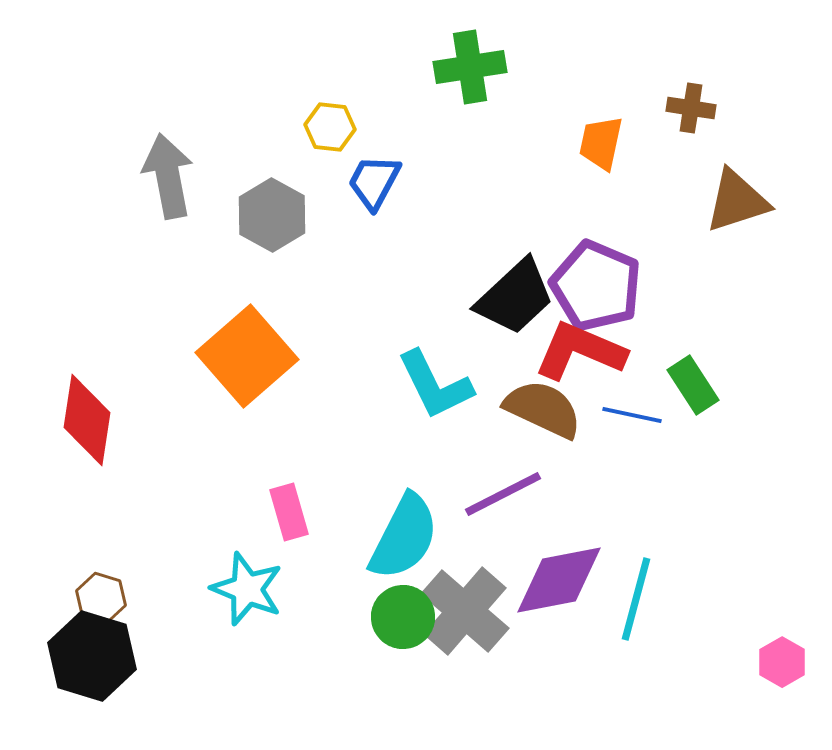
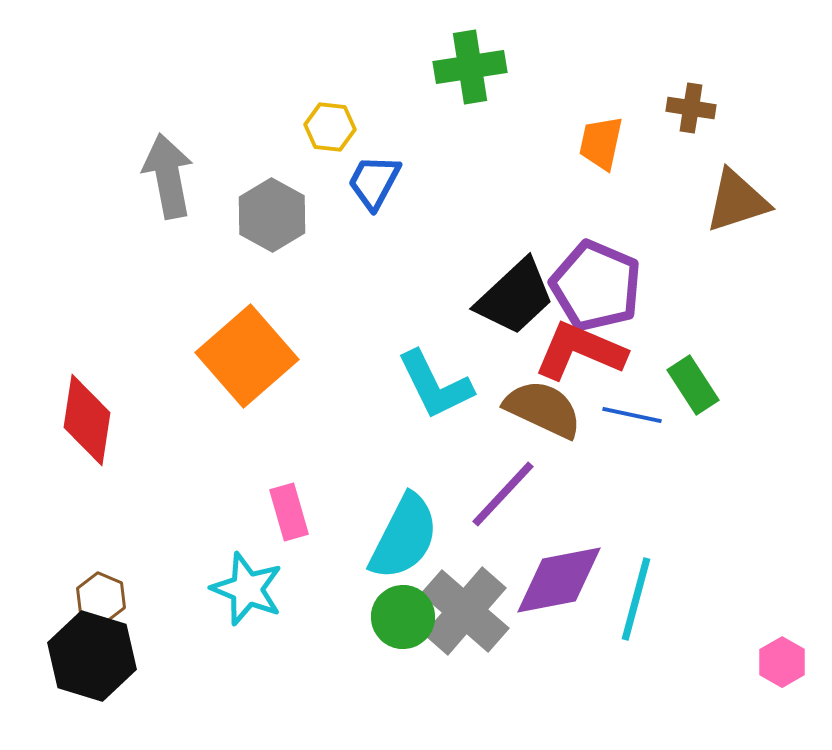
purple line: rotated 20 degrees counterclockwise
brown hexagon: rotated 6 degrees clockwise
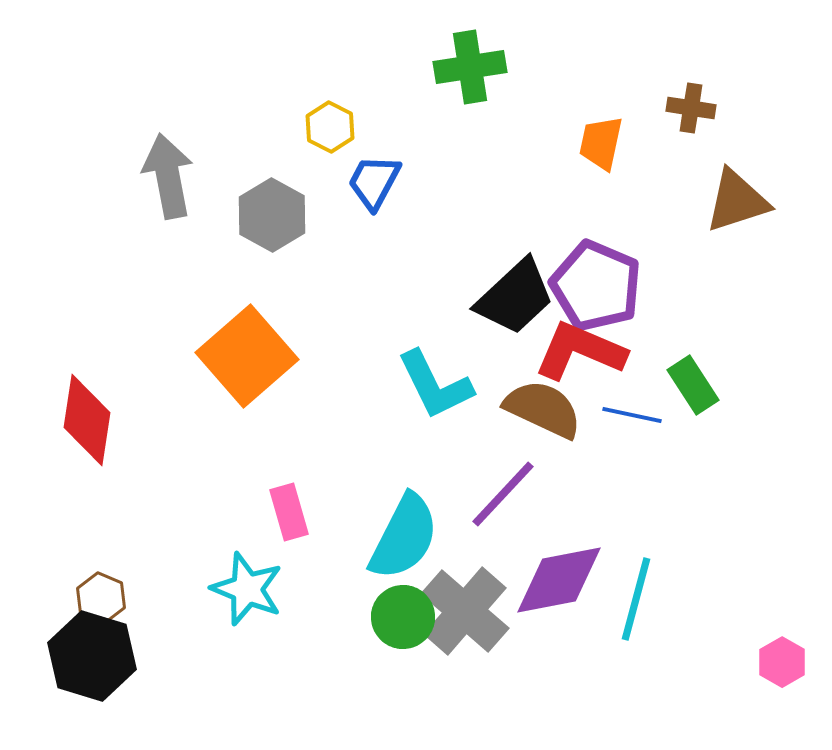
yellow hexagon: rotated 21 degrees clockwise
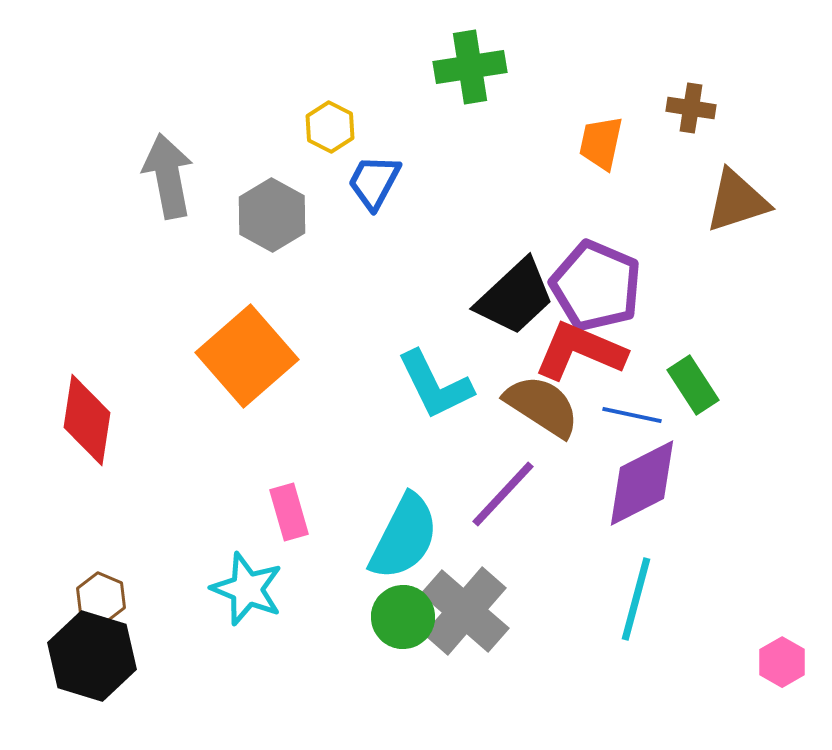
brown semicircle: moved 1 px left, 3 px up; rotated 8 degrees clockwise
purple diamond: moved 83 px right, 97 px up; rotated 16 degrees counterclockwise
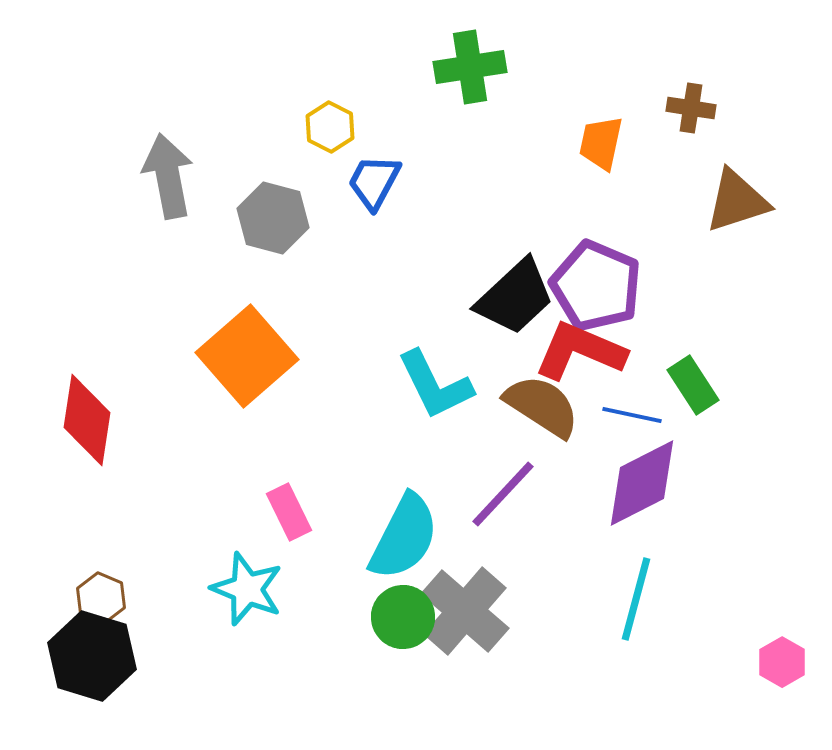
gray hexagon: moved 1 px right, 3 px down; rotated 14 degrees counterclockwise
pink rectangle: rotated 10 degrees counterclockwise
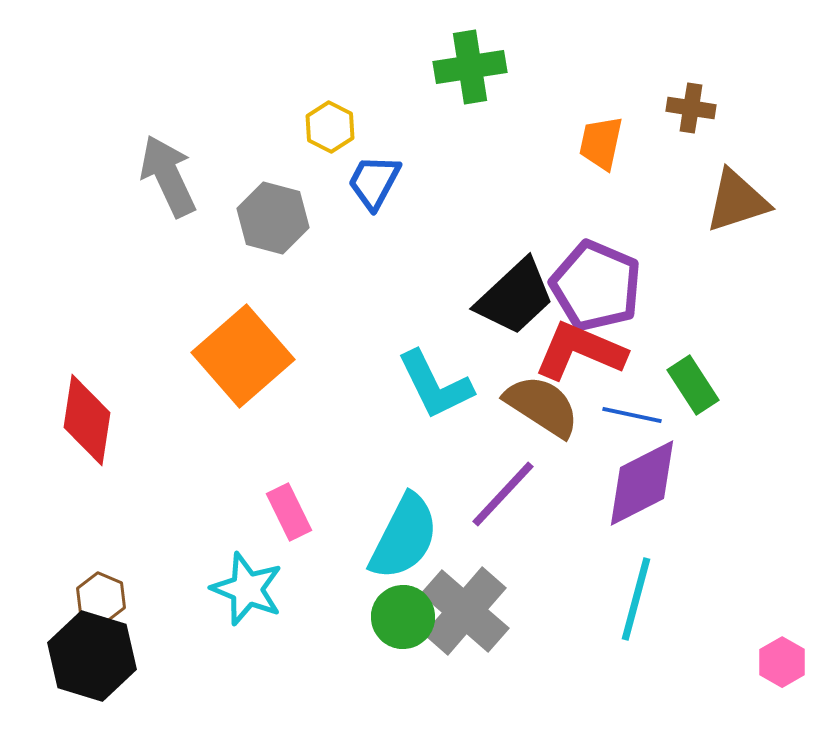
gray arrow: rotated 14 degrees counterclockwise
orange square: moved 4 px left
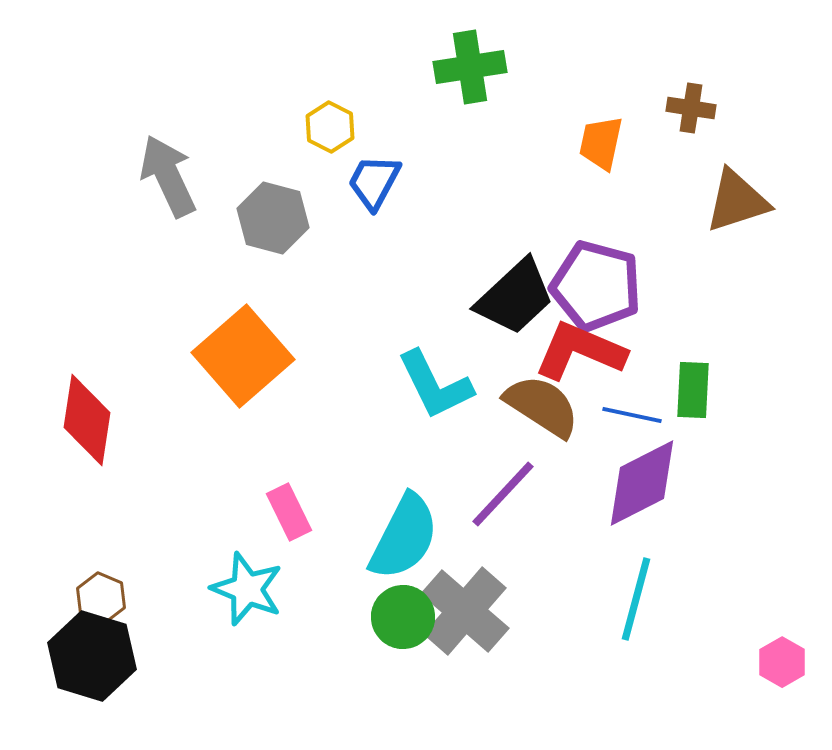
purple pentagon: rotated 8 degrees counterclockwise
green rectangle: moved 5 px down; rotated 36 degrees clockwise
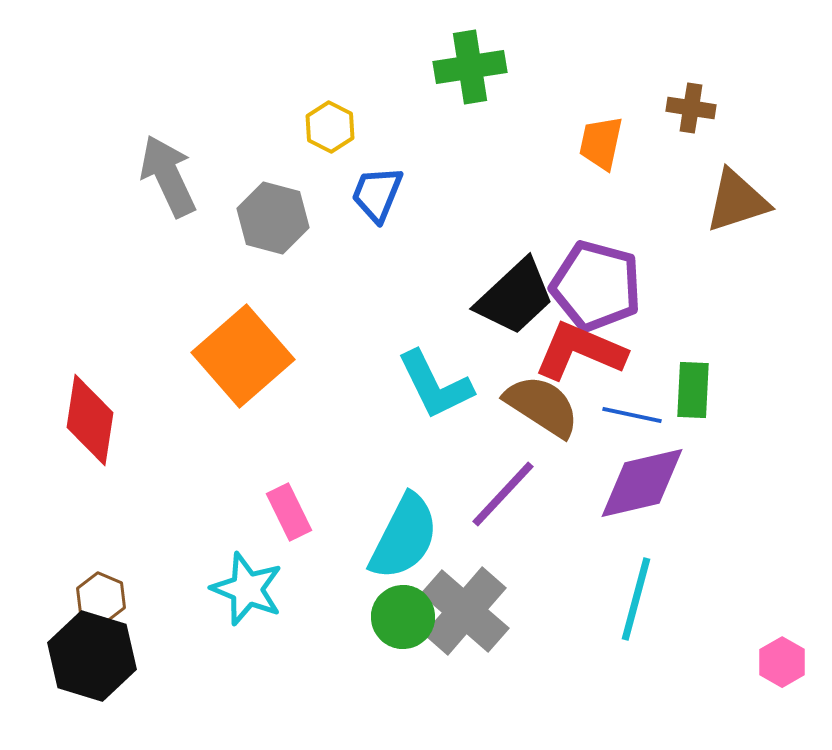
blue trapezoid: moved 3 px right, 12 px down; rotated 6 degrees counterclockwise
red diamond: moved 3 px right
purple diamond: rotated 14 degrees clockwise
